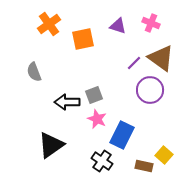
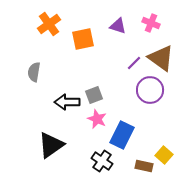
gray semicircle: rotated 30 degrees clockwise
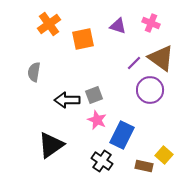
black arrow: moved 2 px up
pink star: moved 1 px down
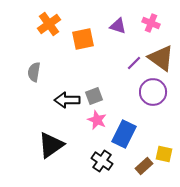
purple circle: moved 3 px right, 2 px down
gray square: moved 1 px down
blue rectangle: moved 2 px right, 1 px up
yellow square: moved 1 px up; rotated 30 degrees counterclockwise
brown rectangle: rotated 54 degrees counterclockwise
